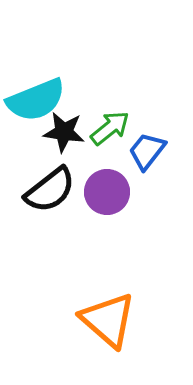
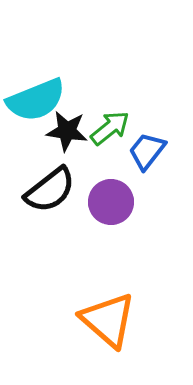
black star: moved 3 px right, 1 px up
purple circle: moved 4 px right, 10 px down
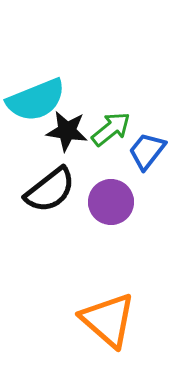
green arrow: moved 1 px right, 1 px down
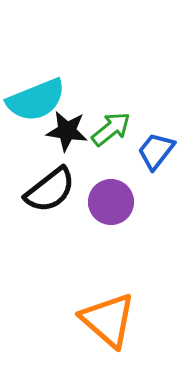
blue trapezoid: moved 9 px right
